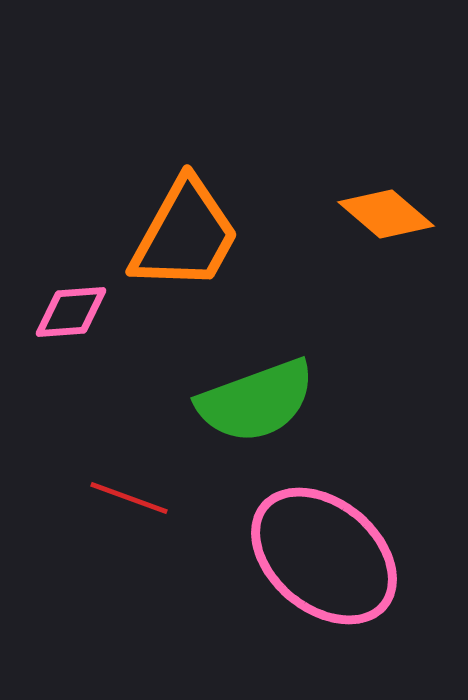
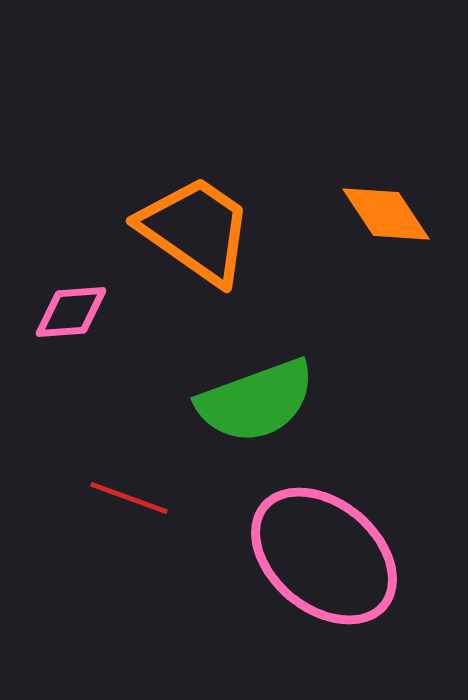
orange diamond: rotated 16 degrees clockwise
orange trapezoid: moved 11 px right, 5 px up; rotated 84 degrees counterclockwise
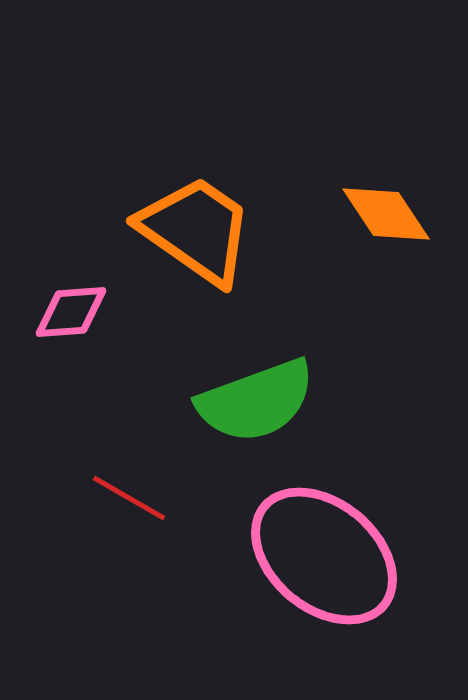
red line: rotated 10 degrees clockwise
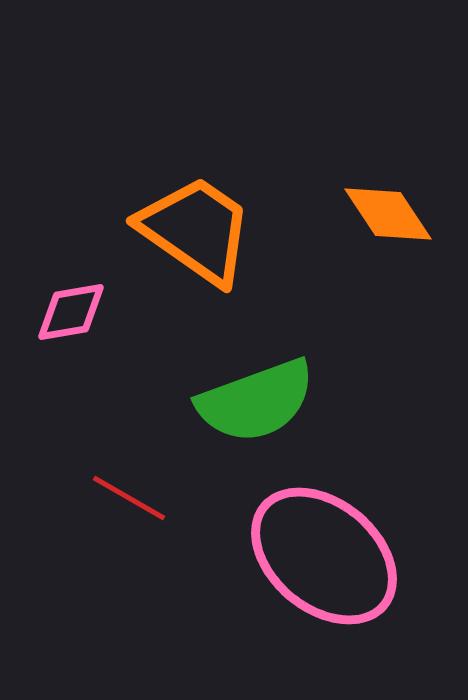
orange diamond: moved 2 px right
pink diamond: rotated 6 degrees counterclockwise
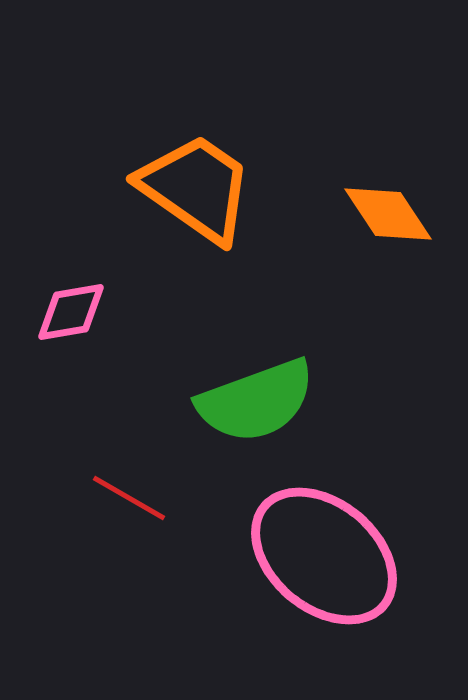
orange trapezoid: moved 42 px up
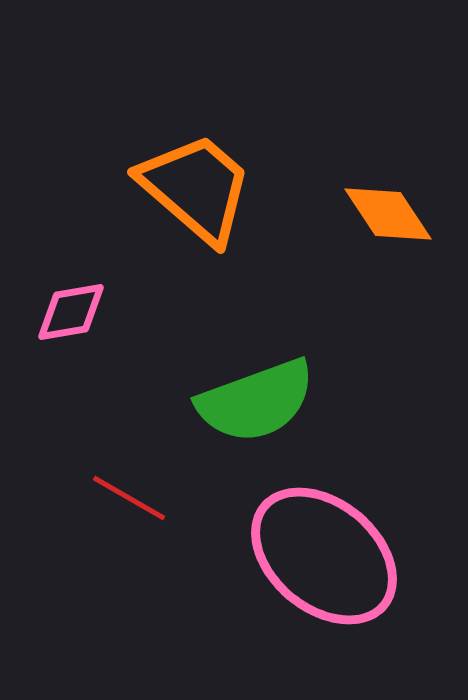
orange trapezoid: rotated 6 degrees clockwise
